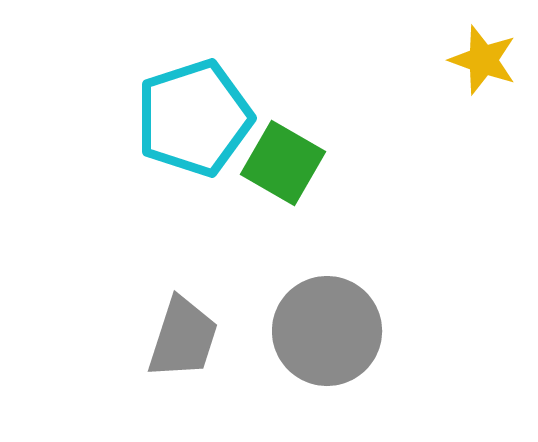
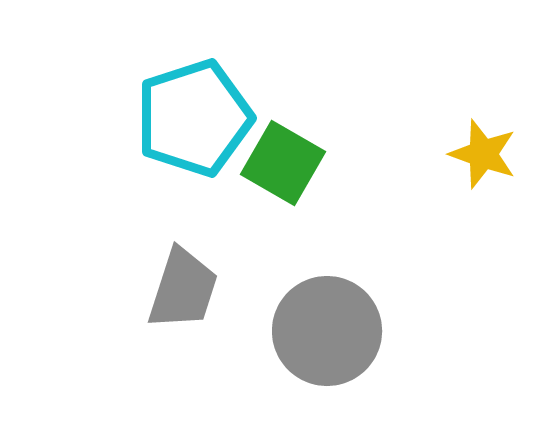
yellow star: moved 94 px down
gray trapezoid: moved 49 px up
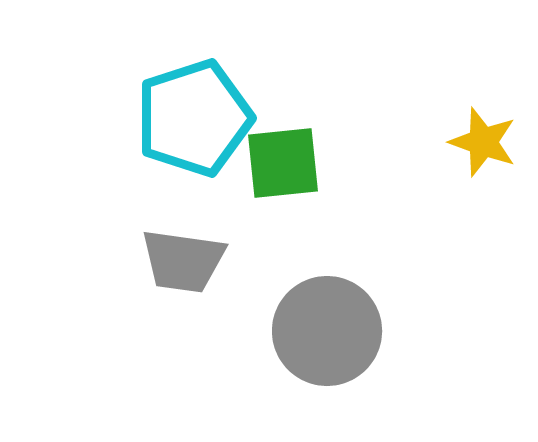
yellow star: moved 12 px up
green square: rotated 36 degrees counterclockwise
gray trapezoid: moved 28 px up; rotated 80 degrees clockwise
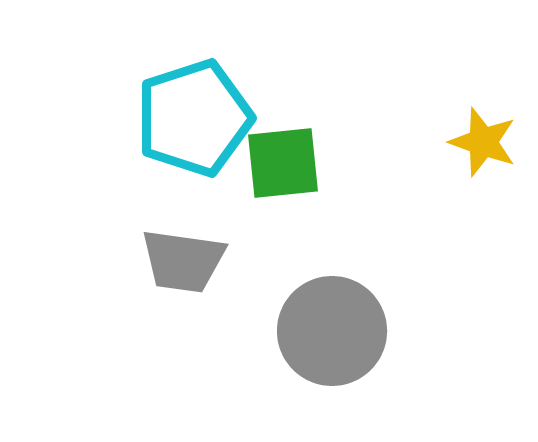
gray circle: moved 5 px right
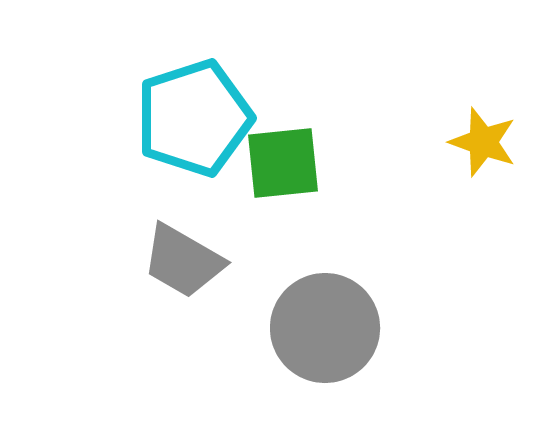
gray trapezoid: rotated 22 degrees clockwise
gray circle: moved 7 px left, 3 px up
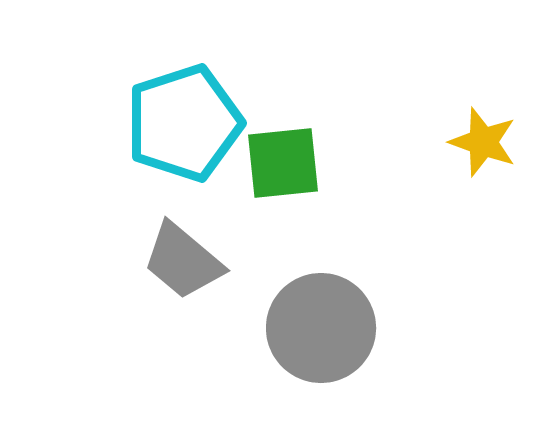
cyan pentagon: moved 10 px left, 5 px down
gray trapezoid: rotated 10 degrees clockwise
gray circle: moved 4 px left
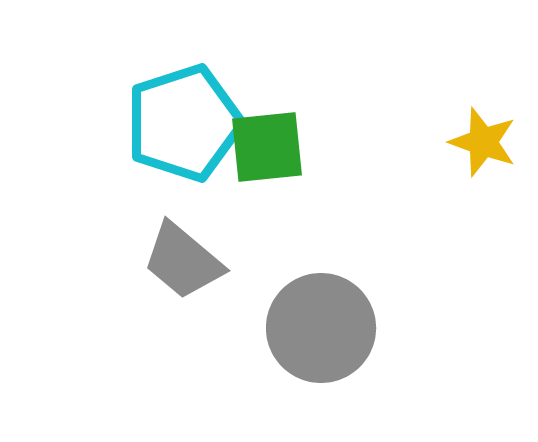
green square: moved 16 px left, 16 px up
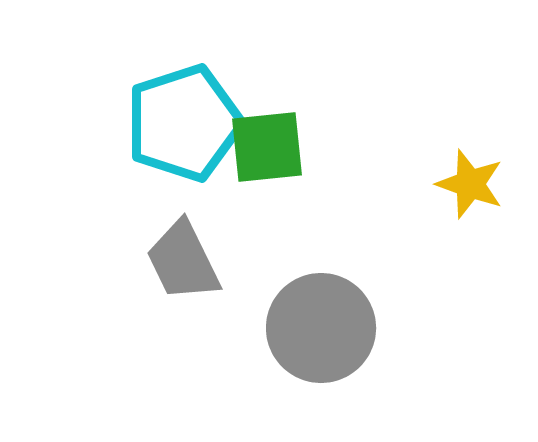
yellow star: moved 13 px left, 42 px down
gray trapezoid: rotated 24 degrees clockwise
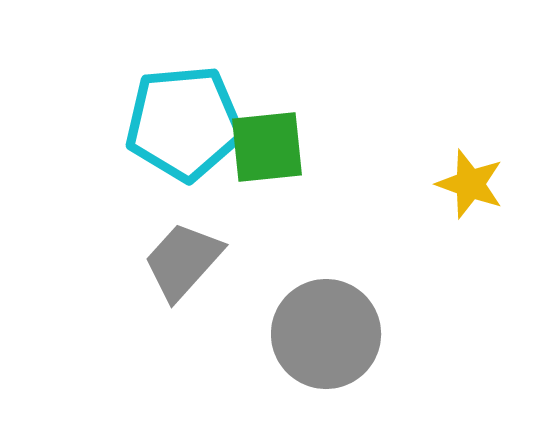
cyan pentagon: rotated 13 degrees clockwise
gray trapezoid: rotated 68 degrees clockwise
gray circle: moved 5 px right, 6 px down
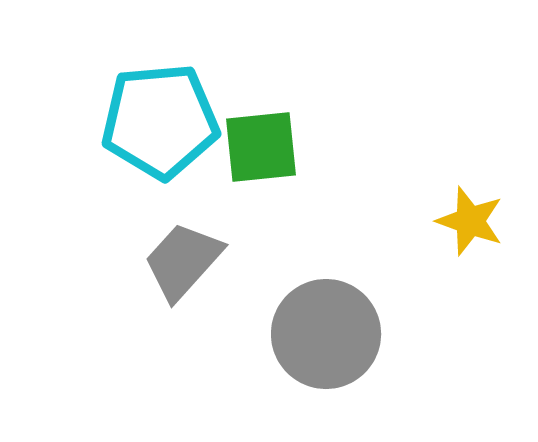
cyan pentagon: moved 24 px left, 2 px up
green square: moved 6 px left
yellow star: moved 37 px down
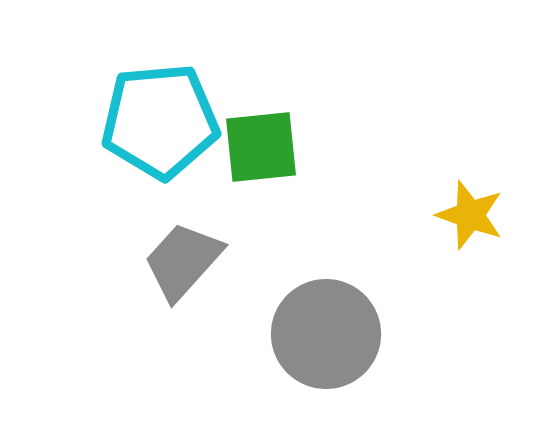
yellow star: moved 6 px up
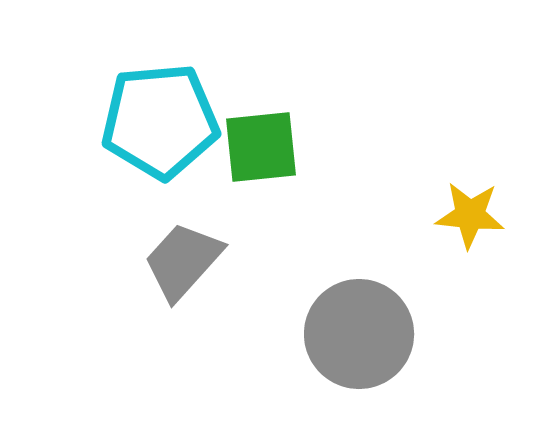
yellow star: rotated 14 degrees counterclockwise
gray circle: moved 33 px right
